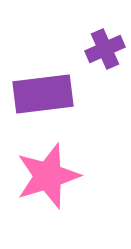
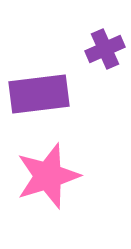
purple rectangle: moved 4 px left
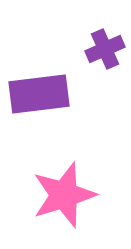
pink star: moved 16 px right, 19 px down
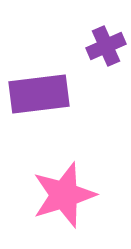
purple cross: moved 1 px right, 3 px up
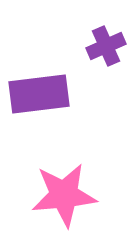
pink star: rotated 12 degrees clockwise
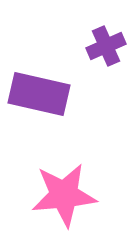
purple rectangle: rotated 20 degrees clockwise
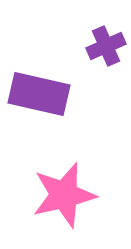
pink star: rotated 8 degrees counterclockwise
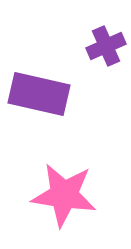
pink star: rotated 22 degrees clockwise
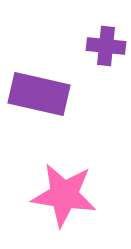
purple cross: rotated 30 degrees clockwise
